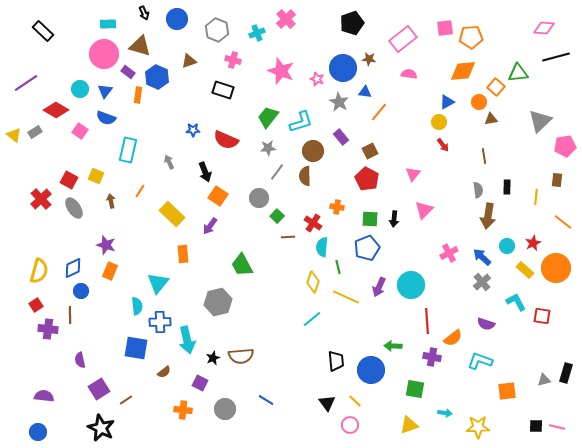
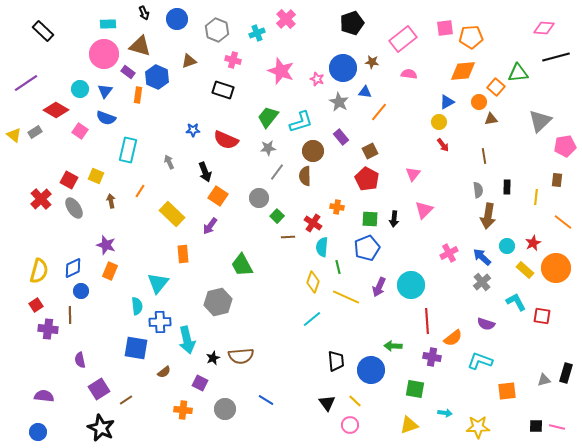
brown star at (369, 59): moved 3 px right, 3 px down
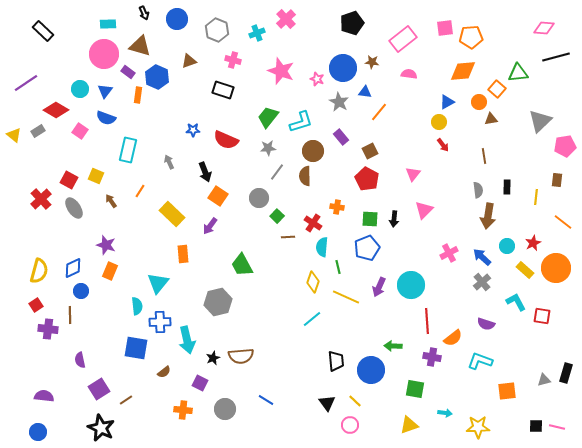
orange square at (496, 87): moved 1 px right, 2 px down
gray rectangle at (35, 132): moved 3 px right, 1 px up
brown arrow at (111, 201): rotated 24 degrees counterclockwise
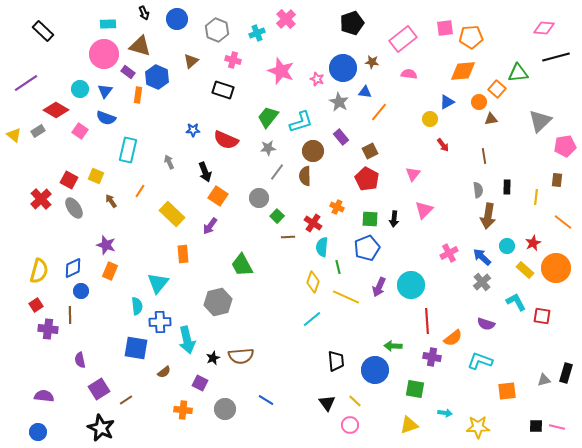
brown triangle at (189, 61): moved 2 px right; rotated 21 degrees counterclockwise
yellow circle at (439, 122): moved 9 px left, 3 px up
orange cross at (337, 207): rotated 16 degrees clockwise
blue circle at (371, 370): moved 4 px right
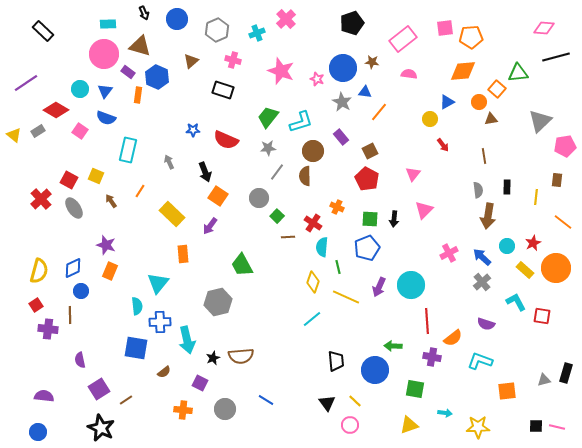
gray hexagon at (217, 30): rotated 15 degrees clockwise
gray star at (339, 102): moved 3 px right
